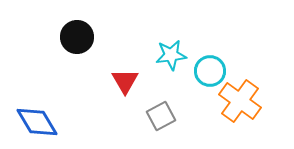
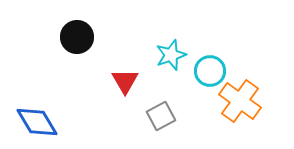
cyan star: rotated 12 degrees counterclockwise
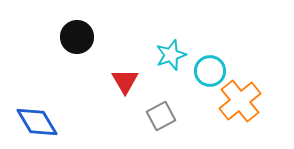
orange cross: rotated 15 degrees clockwise
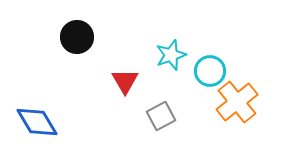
orange cross: moved 3 px left, 1 px down
